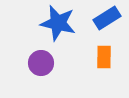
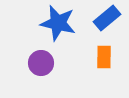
blue rectangle: rotated 8 degrees counterclockwise
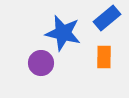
blue star: moved 5 px right, 10 px down
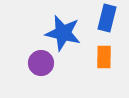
blue rectangle: rotated 36 degrees counterclockwise
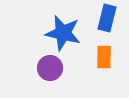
purple circle: moved 9 px right, 5 px down
